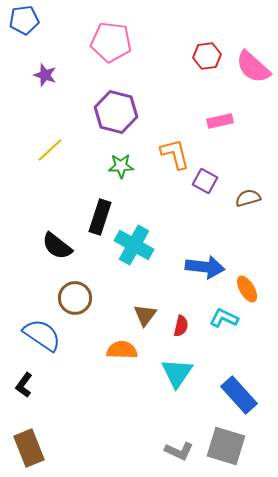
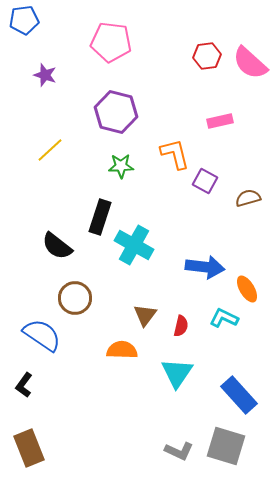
pink semicircle: moved 3 px left, 4 px up
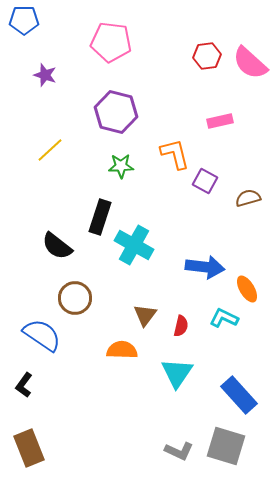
blue pentagon: rotated 8 degrees clockwise
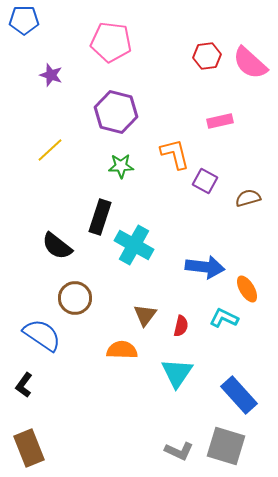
purple star: moved 6 px right
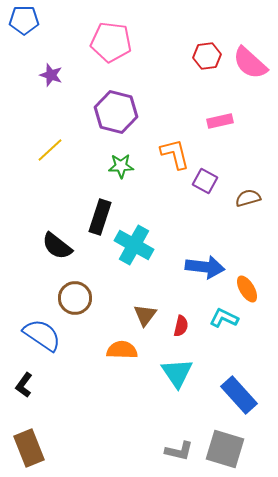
cyan triangle: rotated 8 degrees counterclockwise
gray square: moved 1 px left, 3 px down
gray L-shape: rotated 12 degrees counterclockwise
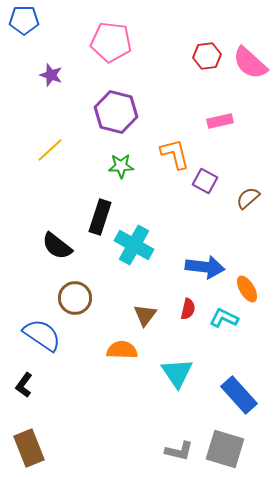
brown semicircle: rotated 25 degrees counterclockwise
red semicircle: moved 7 px right, 17 px up
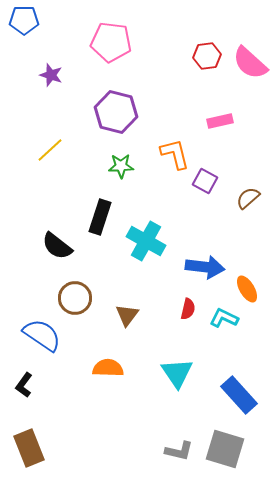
cyan cross: moved 12 px right, 4 px up
brown triangle: moved 18 px left
orange semicircle: moved 14 px left, 18 px down
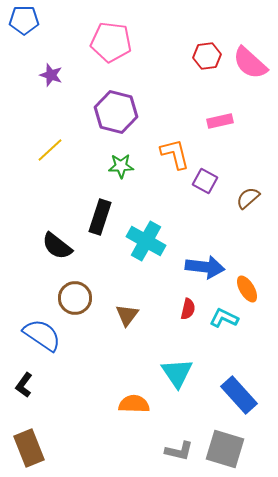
orange semicircle: moved 26 px right, 36 px down
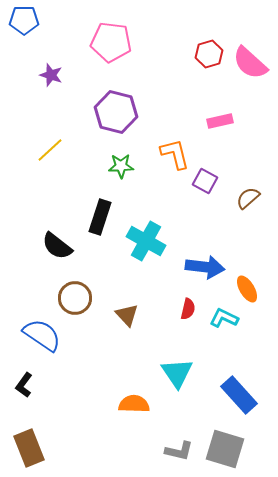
red hexagon: moved 2 px right, 2 px up; rotated 8 degrees counterclockwise
brown triangle: rotated 20 degrees counterclockwise
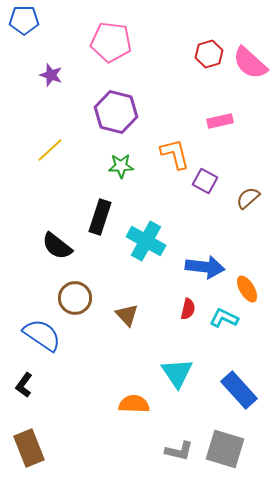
blue rectangle: moved 5 px up
